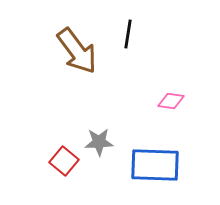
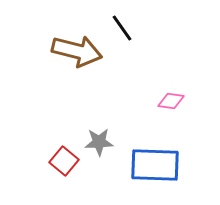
black line: moved 6 px left, 6 px up; rotated 44 degrees counterclockwise
brown arrow: rotated 39 degrees counterclockwise
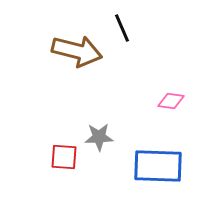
black line: rotated 12 degrees clockwise
gray star: moved 5 px up
red square: moved 4 px up; rotated 36 degrees counterclockwise
blue rectangle: moved 3 px right, 1 px down
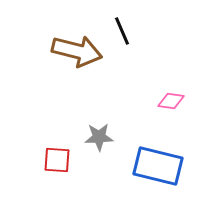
black line: moved 3 px down
red square: moved 7 px left, 3 px down
blue rectangle: rotated 12 degrees clockwise
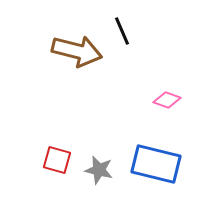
pink diamond: moved 4 px left, 1 px up; rotated 12 degrees clockwise
gray star: moved 33 px down; rotated 16 degrees clockwise
red square: rotated 12 degrees clockwise
blue rectangle: moved 2 px left, 2 px up
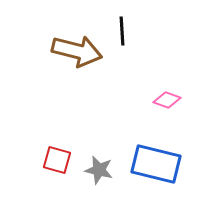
black line: rotated 20 degrees clockwise
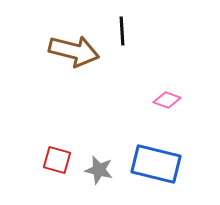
brown arrow: moved 3 px left
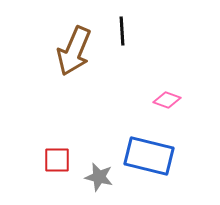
brown arrow: rotated 99 degrees clockwise
red square: rotated 16 degrees counterclockwise
blue rectangle: moved 7 px left, 8 px up
gray star: moved 7 px down
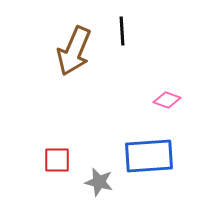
blue rectangle: rotated 18 degrees counterclockwise
gray star: moved 5 px down
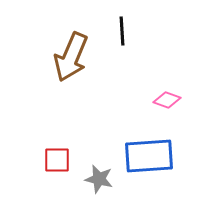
brown arrow: moved 3 px left, 6 px down
gray star: moved 3 px up
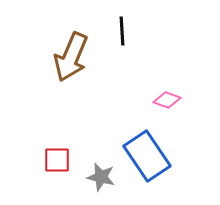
blue rectangle: moved 2 px left; rotated 60 degrees clockwise
gray star: moved 2 px right, 2 px up
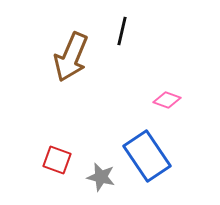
black line: rotated 16 degrees clockwise
red square: rotated 20 degrees clockwise
